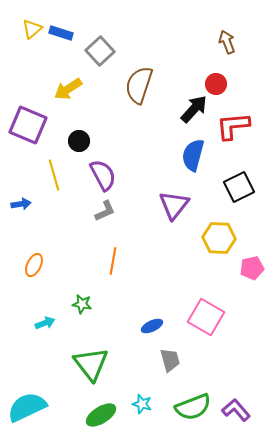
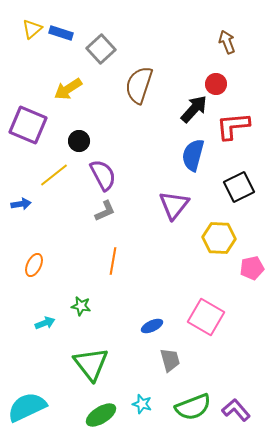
gray square: moved 1 px right, 2 px up
yellow line: rotated 68 degrees clockwise
green star: moved 1 px left, 2 px down
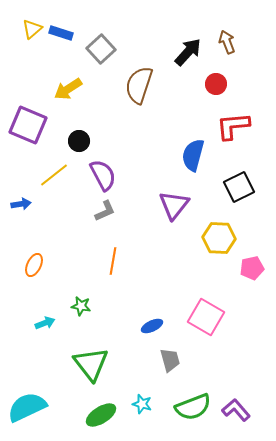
black arrow: moved 6 px left, 57 px up
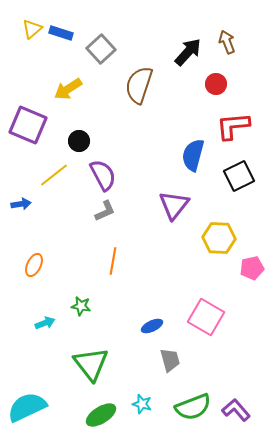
black square: moved 11 px up
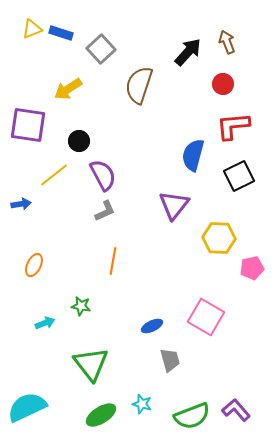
yellow triangle: rotated 20 degrees clockwise
red circle: moved 7 px right
purple square: rotated 15 degrees counterclockwise
green semicircle: moved 1 px left, 9 px down
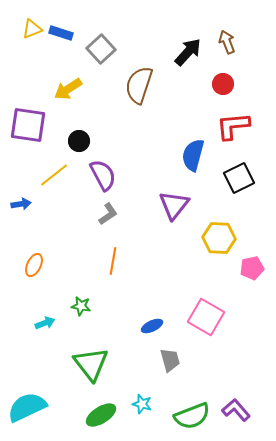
black square: moved 2 px down
gray L-shape: moved 3 px right, 3 px down; rotated 10 degrees counterclockwise
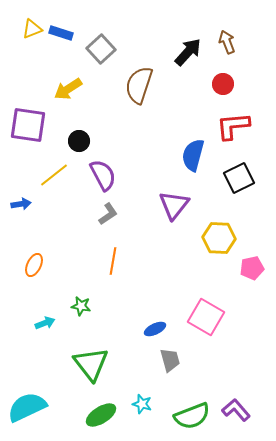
blue ellipse: moved 3 px right, 3 px down
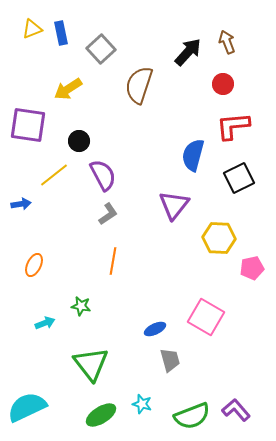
blue rectangle: rotated 60 degrees clockwise
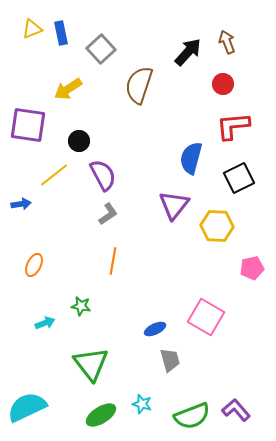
blue semicircle: moved 2 px left, 3 px down
yellow hexagon: moved 2 px left, 12 px up
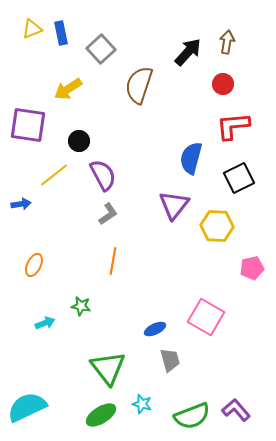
brown arrow: rotated 30 degrees clockwise
green triangle: moved 17 px right, 4 px down
